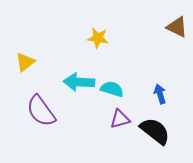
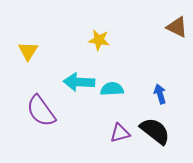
yellow star: moved 1 px right, 2 px down
yellow triangle: moved 3 px right, 11 px up; rotated 20 degrees counterclockwise
cyan semicircle: rotated 20 degrees counterclockwise
purple triangle: moved 14 px down
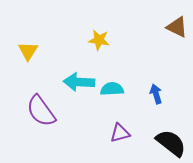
blue arrow: moved 4 px left
black semicircle: moved 16 px right, 12 px down
